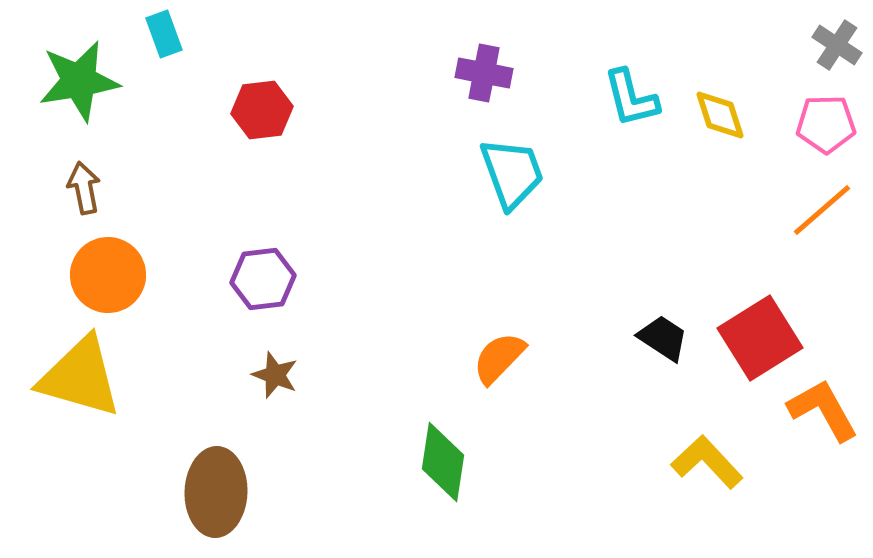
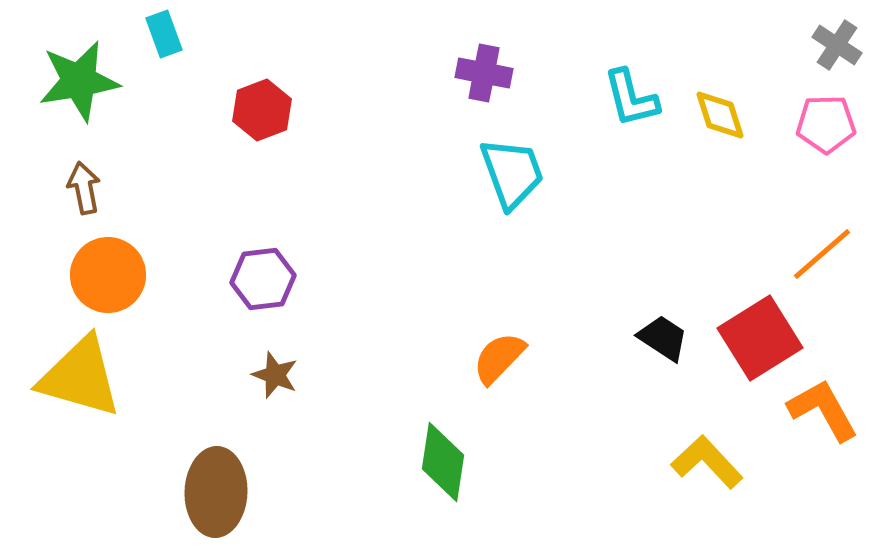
red hexagon: rotated 14 degrees counterclockwise
orange line: moved 44 px down
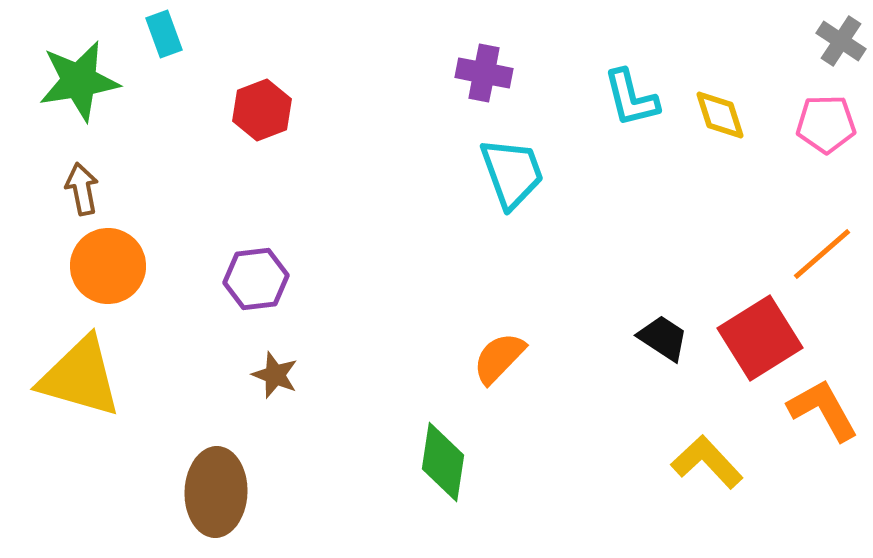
gray cross: moved 4 px right, 4 px up
brown arrow: moved 2 px left, 1 px down
orange circle: moved 9 px up
purple hexagon: moved 7 px left
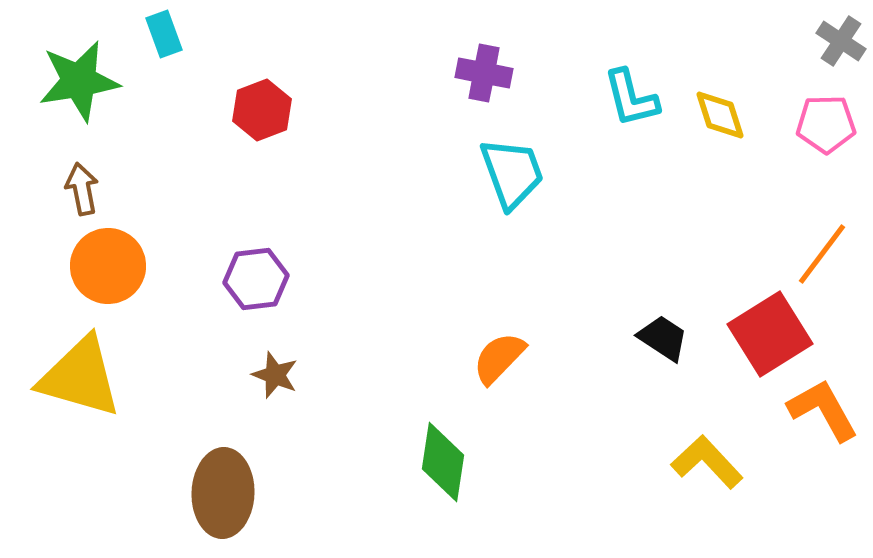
orange line: rotated 12 degrees counterclockwise
red square: moved 10 px right, 4 px up
brown ellipse: moved 7 px right, 1 px down
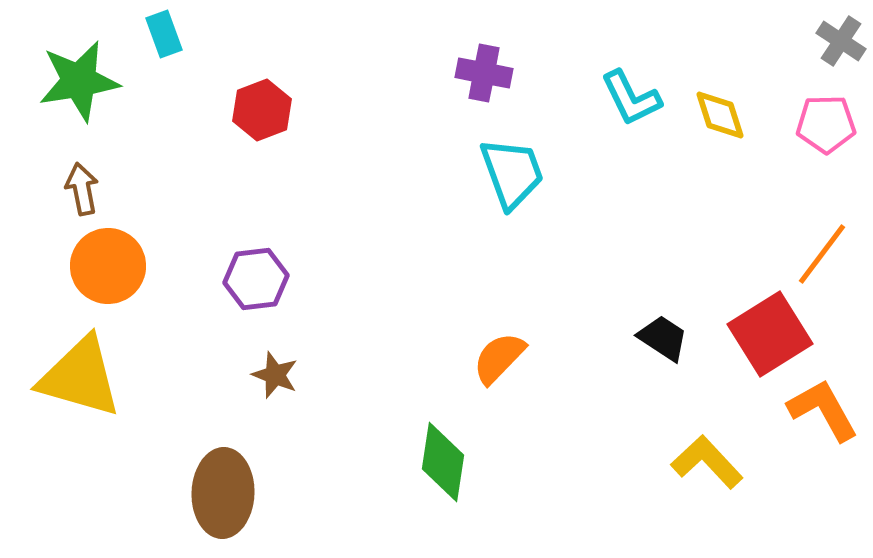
cyan L-shape: rotated 12 degrees counterclockwise
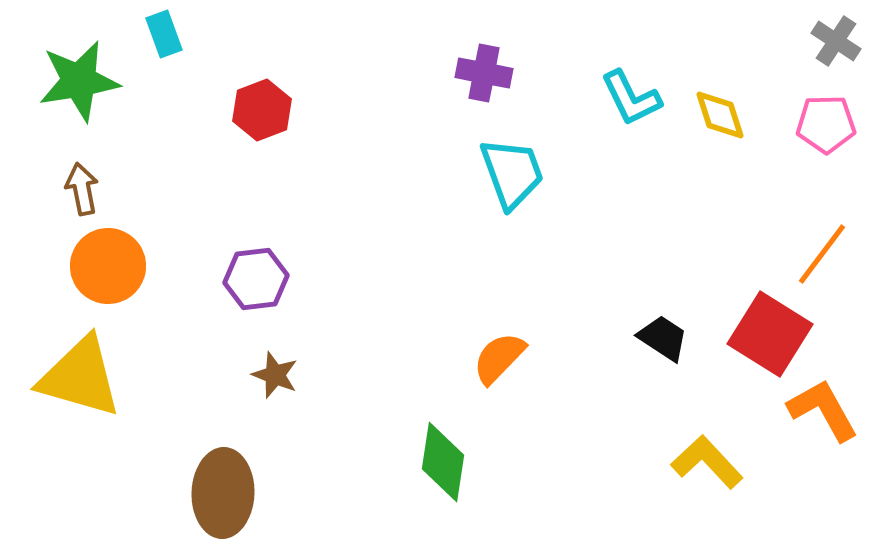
gray cross: moved 5 px left
red square: rotated 26 degrees counterclockwise
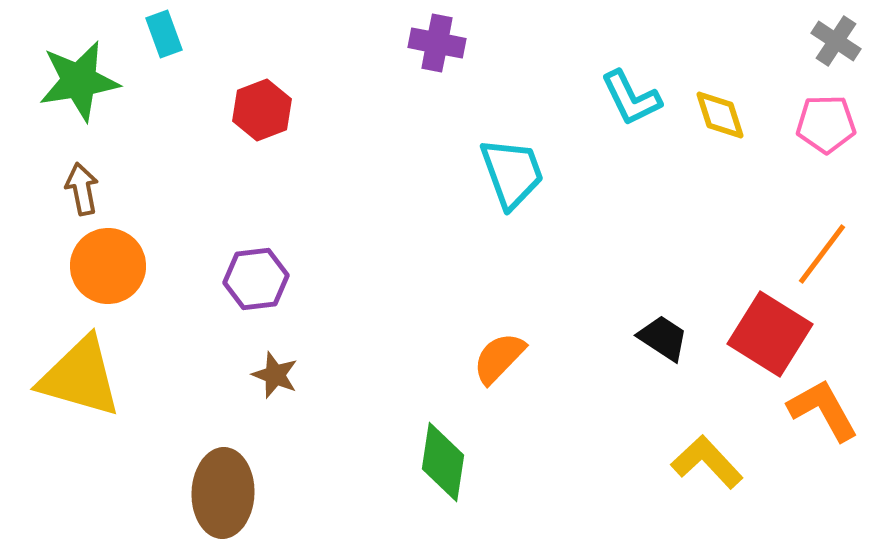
purple cross: moved 47 px left, 30 px up
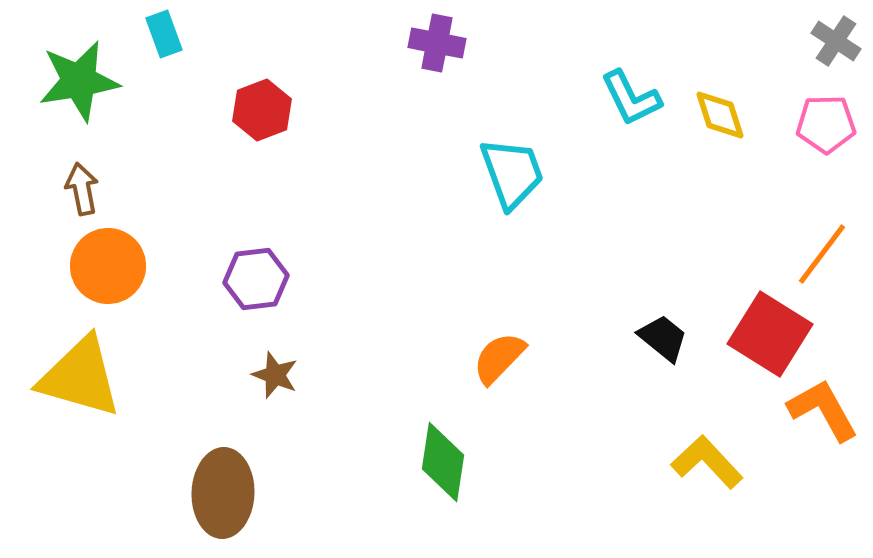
black trapezoid: rotated 6 degrees clockwise
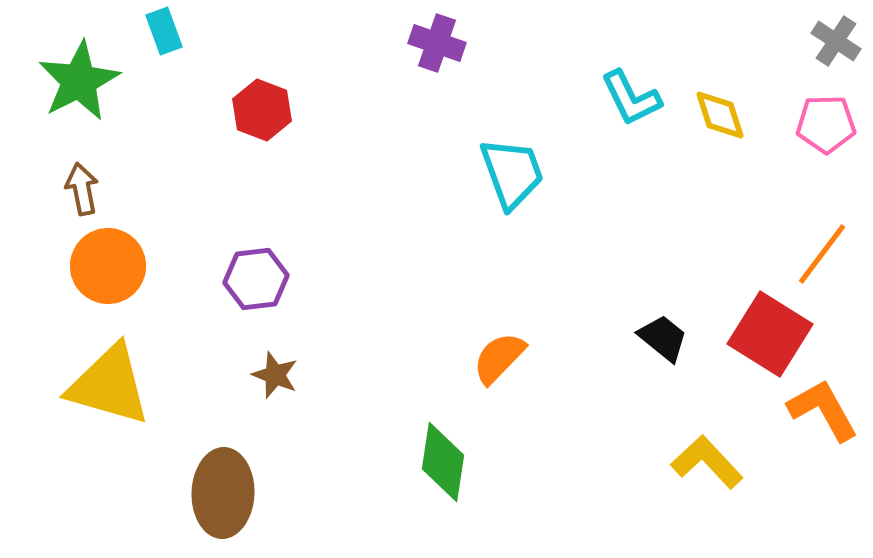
cyan rectangle: moved 3 px up
purple cross: rotated 8 degrees clockwise
green star: rotated 18 degrees counterclockwise
red hexagon: rotated 18 degrees counterclockwise
yellow triangle: moved 29 px right, 8 px down
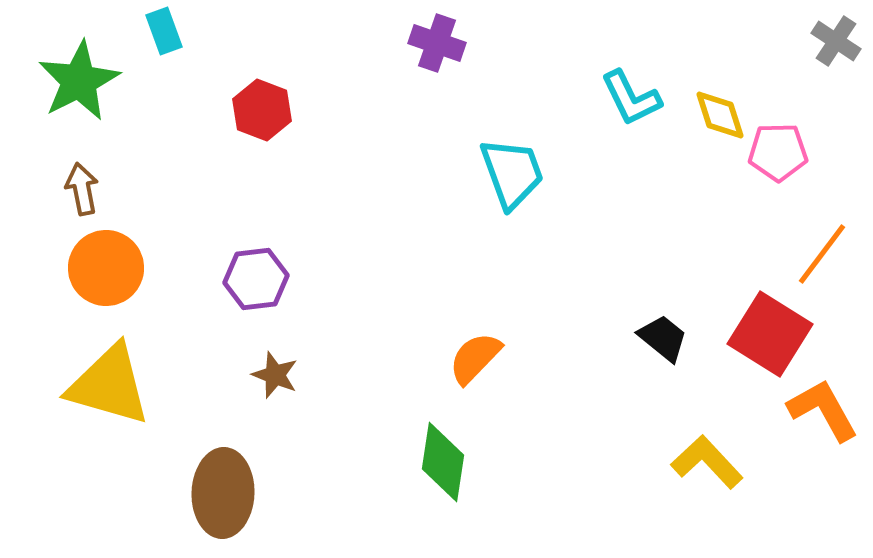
pink pentagon: moved 48 px left, 28 px down
orange circle: moved 2 px left, 2 px down
orange semicircle: moved 24 px left
